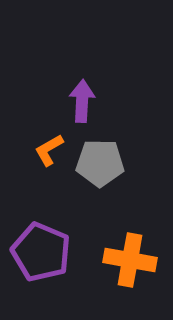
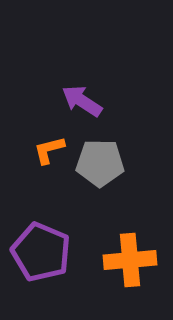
purple arrow: rotated 60 degrees counterclockwise
orange L-shape: rotated 16 degrees clockwise
orange cross: rotated 15 degrees counterclockwise
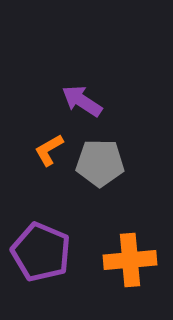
orange L-shape: rotated 16 degrees counterclockwise
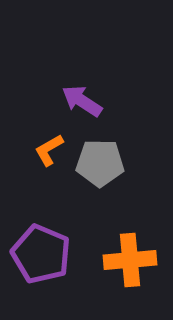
purple pentagon: moved 2 px down
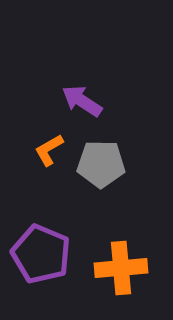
gray pentagon: moved 1 px right, 1 px down
orange cross: moved 9 px left, 8 px down
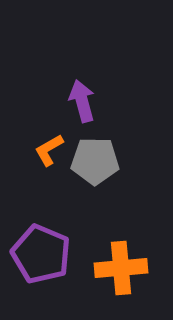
purple arrow: rotated 42 degrees clockwise
gray pentagon: moved 6 px left, 3 px up
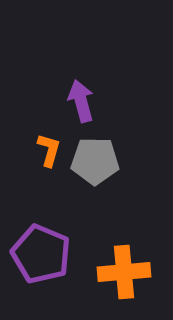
purple arrow: moved 1 px left
orange L-shape: rotated 136 degrees clockwise
orange cross: moved 3 px right, 4 px down
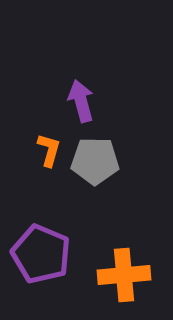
orange cross: moved 3 px down
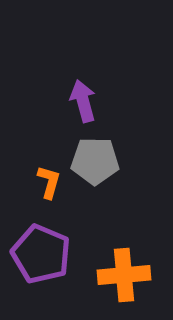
purple arrow: moved 2 px right
orange L-shape: moved 32 px down
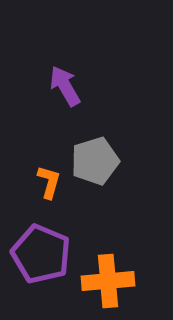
purple arrow: moved 18 px left, 15 px up; rotated 15 degrees counterclockwise
gray pentagon: rotated 18 degrees counterclockwise
orange cross: moved 16 px left, 6 px down
